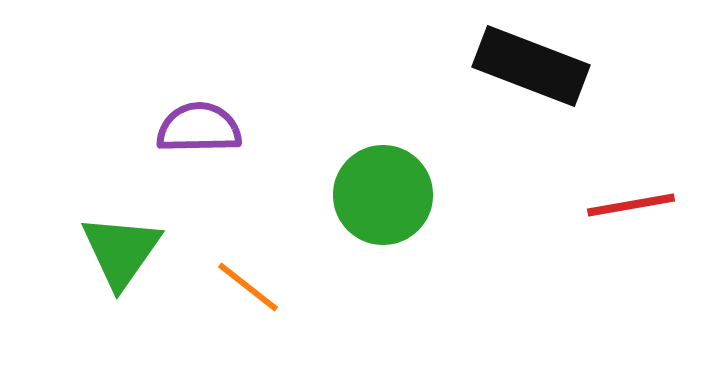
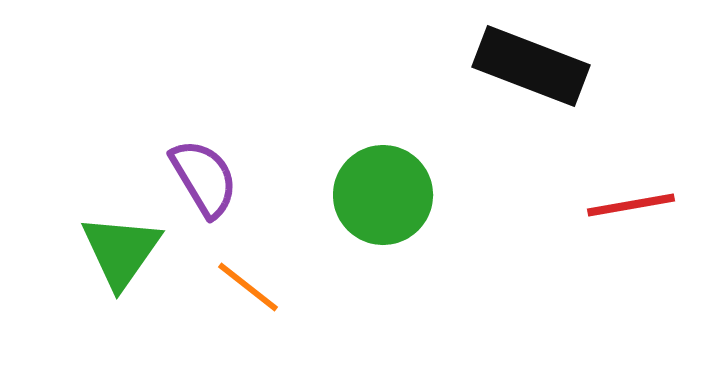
purple semicircle: moved 5 px right, 50 px down; rotated 60 degrees clockwise
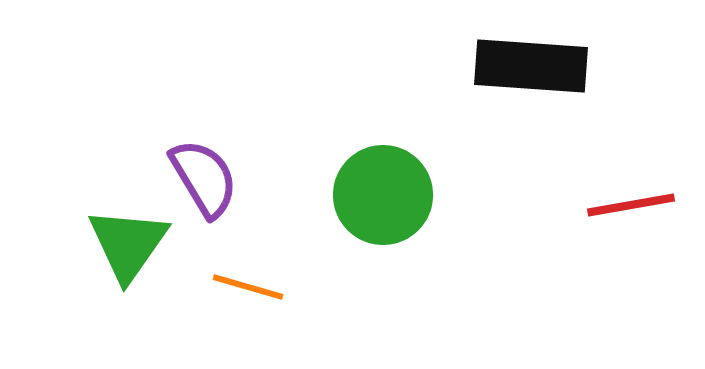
black rectangle: rotated 17 degrees counterclockwise
green triangle: moved 7 px right, 7 px up
orange line: rotated 22 degrees counterclockwise
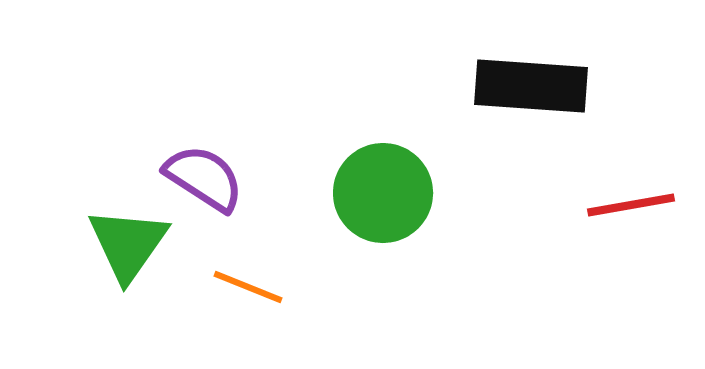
black rectangle: moved 20 px down
purple semicircle: rotated 26 degrees counterclockwise
green circle: moved 2 px up
orange line: rotated 6 degrees clockwise
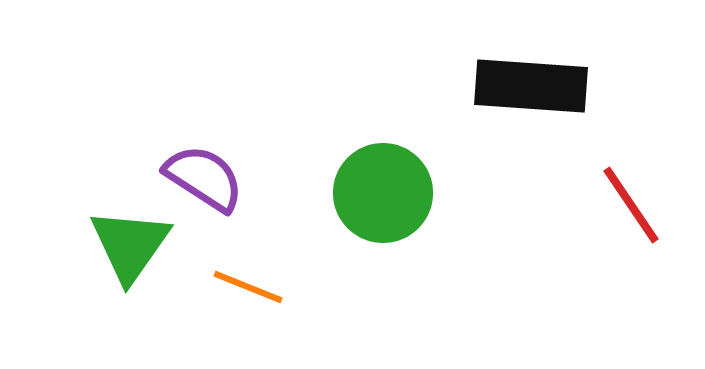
red line: rotated 66 degrees clockwise
green triangle: moved 2 px right, 1 px down
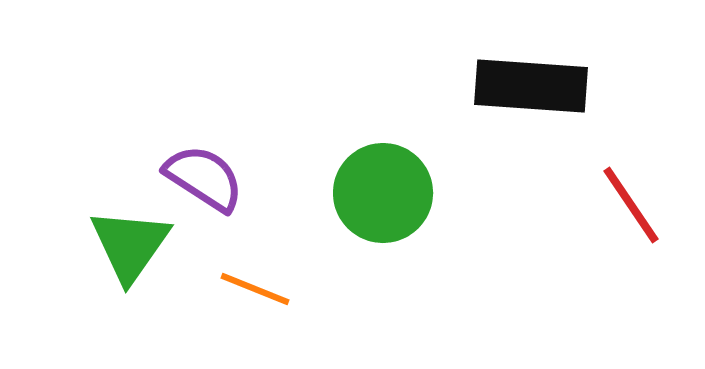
orange line: moved 7 px right, 2 px down
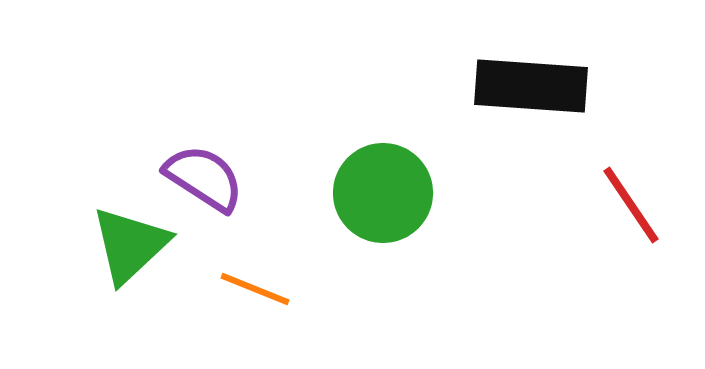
green triangle: rotated 12 degrees clockwise
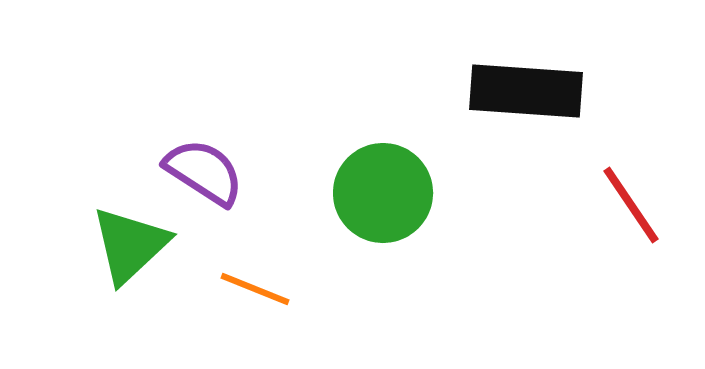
black rectangle: moved 5 px left, 5 px down
purple semicircle: moved 6 px up
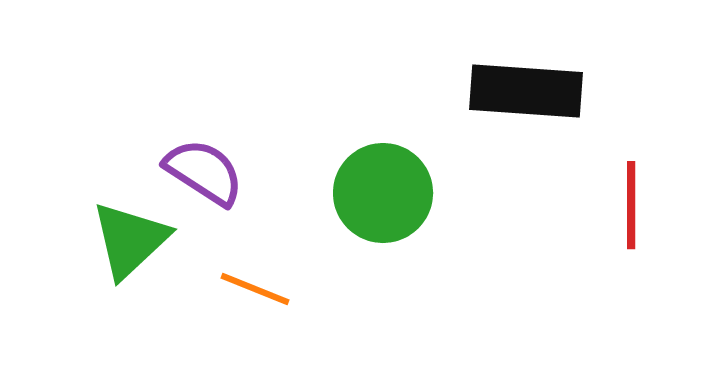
red line: rotated 34 degrees clockwise
green triangle: moved 5 px up
